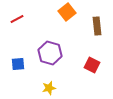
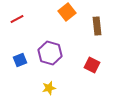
blue square: moved 2 px right, 4 px up; rotated 16 degrees counterclockwise
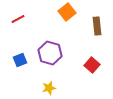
red line: moved 1 px right
red square: rotated 14 degrees clockwise
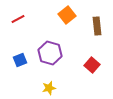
orange square: moved 3 px down
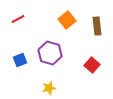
orange square: moved 5 px down
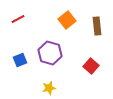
red square: moved 1 px left, 1 px down
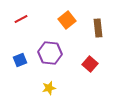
red line: moved 3 px right
brown rectangle: moved 1 px right, 2 px down
purple hexagon: rotated 10 degrees counterclockwise
red square: moved 1 px left, 2 px up
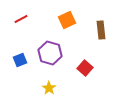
orange square: rotated 12 degrees clockwise
brown rectangle: moved 3 px right, 2 px down
purple hexagon: rotated 10 degrees clockwise
red square: moved 5 px left, 4 px down
yellow star: rotated 24 degrees counterclockwise
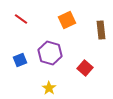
red line: rotated 64 degrees clockwise
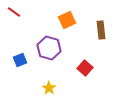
red line: moved 7 px left, 7 px up
purple hexagon: moved 1 px left, 5 px up
